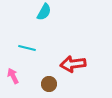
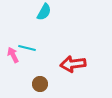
pink arrow: moved 21 px up
brown circle: moved 9 px left
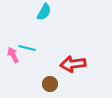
brown circle: moved 10 px right
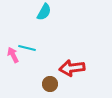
red arrow: moved 1 px left, 4 px down
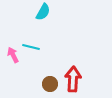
cyan semicircle: moved 1 px left
cyan line: moved 4 px right, 1 px up
red arrow: moved 1 px right, 11 px down; rotated 100 degrees clockwise
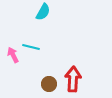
brown circle: moved 1 px left
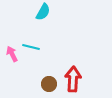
pink arrow: moved 1 px left, 1 px up
